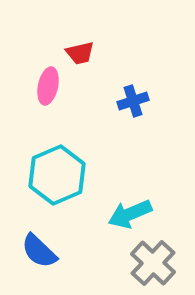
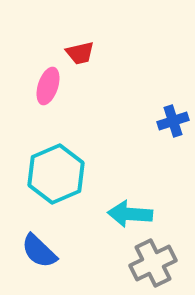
pink ellipse: rotated 6 degrees clockwise
blue cross: moved 40 px right, 20 px down
cyan hexagon: moved 1 px left, 1 px up
cyan arrow: rotated 27 degrees clockwise
gray cross: rotated 21 degrees clockwise
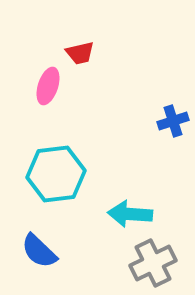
cyan hexagon: rotated 16 degrees clockwise
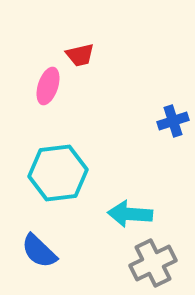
red trapezoid: moved 2 px down
cyan hexagon: moved 2 px right, 1 px up
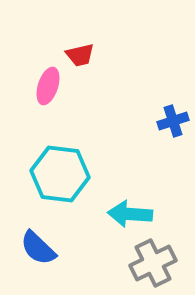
cyan hexagon: moved 2 px right, 1 px down; rotated 14 degrees clockwise
blue semicircle: moved 1 px left, 3 px up
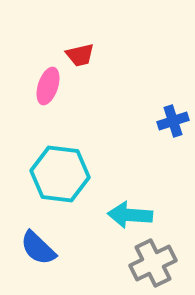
cyan arrow: moved 1 px down
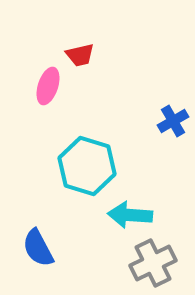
blue cross: rotated 12 degrees counterclockwise
cyan hexagon: moved 27 px right, 8 px up; rotated 10 degrees clockwise
blue semicircle: rotated 18 degrees clockwise
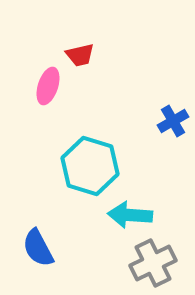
cyan hexagon: moved 3 px right
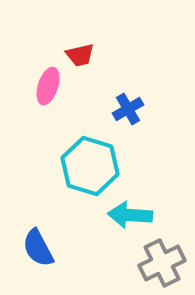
blue cross: moved 45 px left, 12 px up
gray cross: moved 9 px right
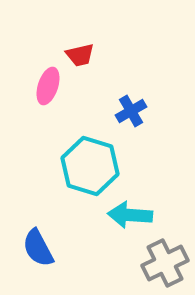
blue cross: moved 3 px right, 2 px down
gray cross: moved 3 px right
